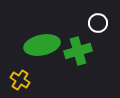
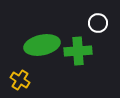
green cross: rotated 12 degrees clockwise
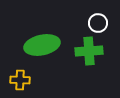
green cross: moved 11 px right
yellow cross: rotated 30 degrees counterclockwise
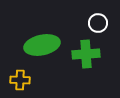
green cross: moved 3 px left, 3 px down
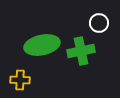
white circle: moved 1 px right
green cross: moved 5 px left, 3 px up; rotated 8 degrees counterclockwise
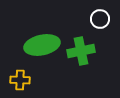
white circle: moved 1 px right, 4 px up
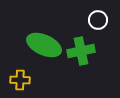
white circle: moved 2 px left, 1 px down
green ellipse: moved 2 px right; rotated 36 degrees clockwise
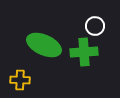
white circle: moved 3 px left, 6 px down
green cross: moved 3 px right, 1 px down; rotated 8 degrees clockwise
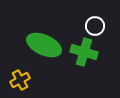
green cross: rotated 20 degrees clockwise
yellow cross: rotated 30 degrees counterclockwise
